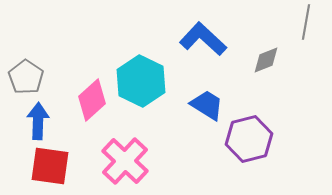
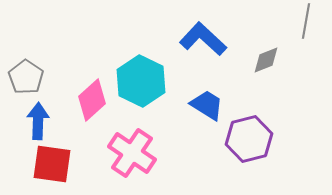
gray line: moved 1 px up
pink cross: moved 7 px right, 8 px up; rotated 9 degrees counterclockwise
red square: moved 2 px right, 2 px up
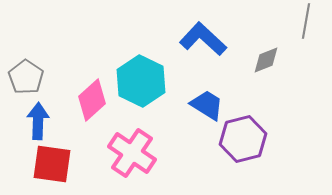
purple hexagon: moved 6 px left
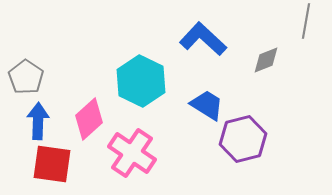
pink diamond: moved 3 px left, 19 px down
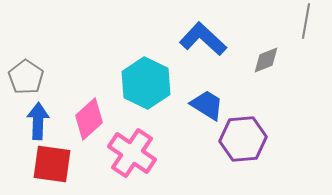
cyan hexagon: moved 5 px right, 2 px down
purple hexagon: rotated 9 degrees clockwise
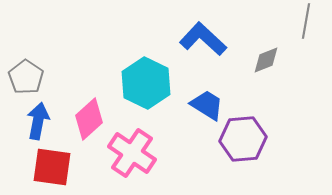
blue arrow: rotated 9 degrees clockwise
red square: moved 3 px down
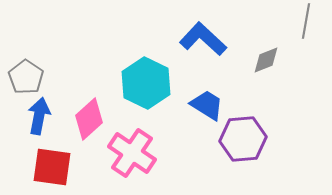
blue arrow: moved 1 px right, 5 px up
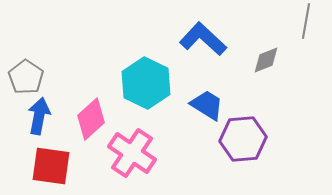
pink diamond: moved 2 px right
red square: moved 1 px left, 1 px up
